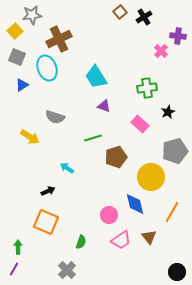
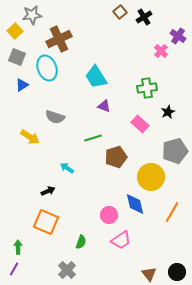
purple cross: rotated 28 degrees clockwise
brown triangle: moved 37 px down
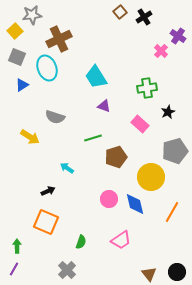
pink circle: moved 16 px up
green arrow: moved 1 px left, 1 px up
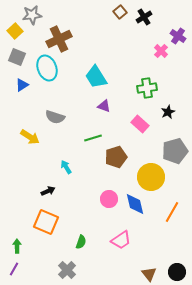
cyan arrow: moved 1 px left, 1 px up; rotated 24 degrees clockwise
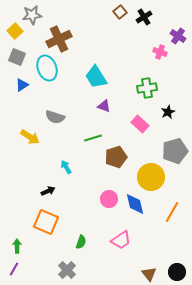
pink cross: moved 1 px left, 1 px down; rotated 24 degrees counterclockwise
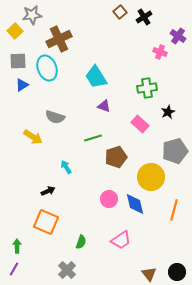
gray square: moved 1 px right, 4 px down; rotated 24 degrees counterclockwise
yellow arrow: moved 3 px right
orange line: moved 2 px right, 2 px up; rotated 15 degrees counterclockwise
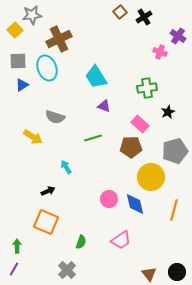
yellow square: moved 1 px up
brown pentagon: moved 15 px right, 10 px up; rotated 15 degrees clockwise
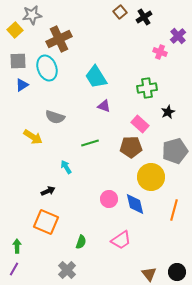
purple cross: rotated 14 degrees clockwise
green line: moved 3 px left, 5 px down
